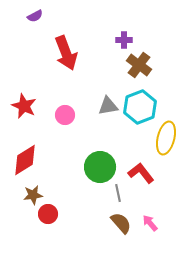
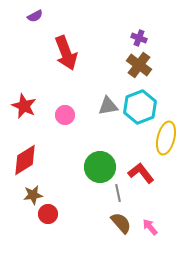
purple cross: moved 15 px right, 2 px up; rotated 21 degrees clockwise
pink arrow: moved 4 px down
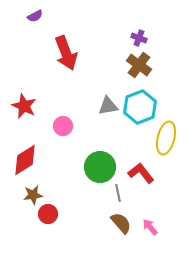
pink circle: moved 2 px left, 11 px down
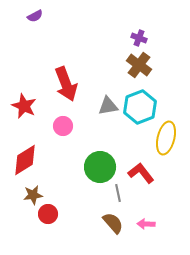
red arrow: moved 31 px down
brown semicircle: moved 8 px left
pink arrow: moved 4 px left, 3 px up; rotated 48 degrees counterclockwise
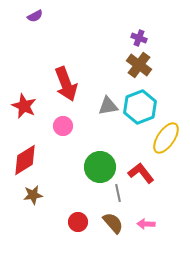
yellow ellipse: rotated 20 degrees clockwise
red circle: moved 30 px right, 8 px down
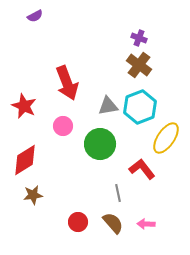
red arrow: moved 1 px right, 1 px up
green circle: moved 23 px up
red L-shape: moved 1 px right, 4 px up
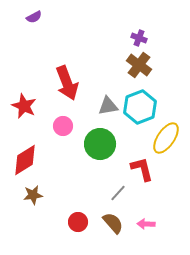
purple semicircle: moved 1 px left, 1 px down
red L-shape: rotated 24 degrees clockwise
gray line: rotated 54 degrees clockwise
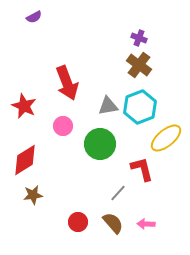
yellow ellipse: rotated 16 degrees clockwise
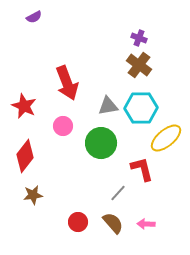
cyan hexagon: moved 1 px right, 1 px down; rotated 20 degrees clockwise
green circle: moved 1 px right, 1 px up
red diamond: moved 4 px up; rotated 20 degrees counterclockwise
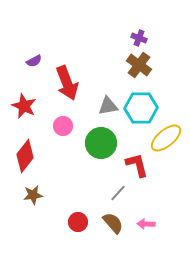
purple semicircle: moved 44 px down
red L-shape: moved 5 px left, 4 px up
